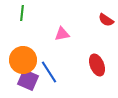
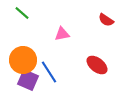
green line: rotated 56 degrees counterclockwise
red ellipse: rotated 30 degrees counterclockwise
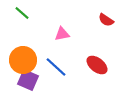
blue line: moved 7 px right, 5 px up; rotated 15 degrees counterclockwise
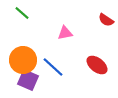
pink triangle: moved 3 px right, 1 px up
blue line: moved 3 px left
